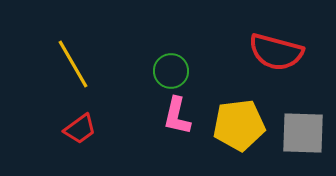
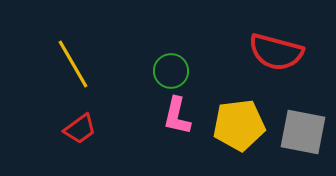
gray square: moved 1 px up; rotated 9 degrees clockwise
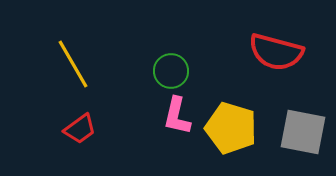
yellow pentagon: moved 8 px left, 3 px down; rotated 24 degrees clockwise
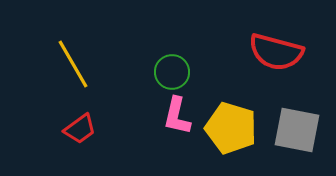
green circle: moved 1 px right, 1 px down
gray square: moved 6 px left, 2 px up
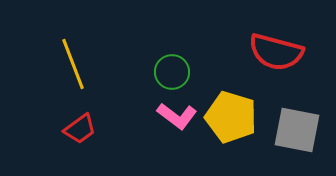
yellow line: rotated 9 degrees clockwise
pink L-shape: rotated 66 degrees counterclockwise
yellow pentagon: moved 11 px up
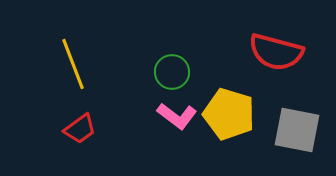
yellow pentagon: moved 2 px left, 3 px up
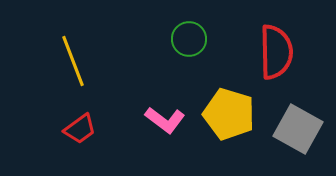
red semicircle: rotated 106 degrees counterclockwise
yellow line: moved 3 px up
green circle: moved 17 px right, 33 px up
pink L-shape: moved 12 px left, 4 px down
gray square: moved 1 px right, 1 px up; rotated 18 degrees clockwise
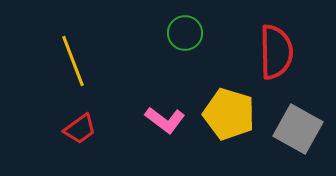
green circle: moved 4 px left, 6 px up
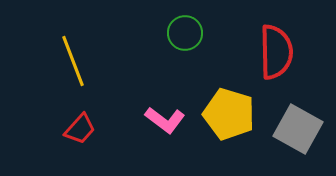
red trapezoid: rotated 12 degrees counterclockwise
